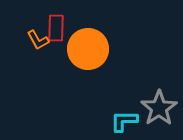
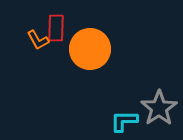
orange circle: moved 2 px right
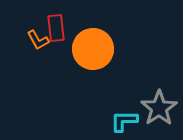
red rectangle: rotated 8 degrees counterclockwise
orange circle: moved 3 px right
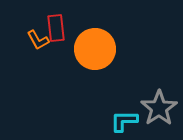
orange circle: moved 2 px right
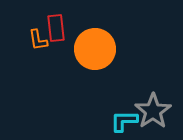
orange L-shape: rotated 20 degrees clockwise
gray star: moved 6 px left, 3 px down
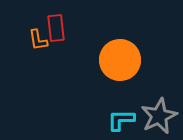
orange circle: moved 25 px right, 11 px down
gray star: moved 6 px right, 5 px down; rotated 9 degrees clockwise
cyan L-shape: moved 3 px left, 1 px up
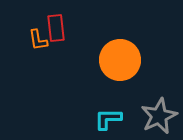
cyan L-shape: moved 13 px left, 1 px up
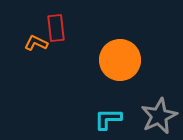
orange L-shape: moved 2 px left, 3 px down; rotated 125 degrees clockwise
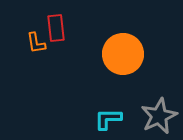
orange L-shape: rotated 125 degrees counterclockwise
orange circle: moved 3 px right, 6 px up
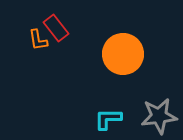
red rectangle: rotated 32 degrees counterclockwise
orange L-shape: moved 2 px right, 3 px up
gray star: rotated 18 degrees clockwise
